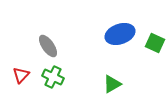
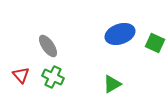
red triangle: rotated 24 degrees counterclockwise
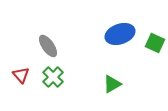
green cross: rotated 20 degrees clockwise
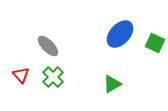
blue ellipse: rotated 28 degrees counterclockwise
gray ellipse: rotated 10 degrees counterclockwise
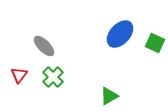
gray ellipse: moved 4 px left
red triangle: moved 2 px left; rotated 18 degrees clockwise
green triangle: moved 3 px left, 12 px down
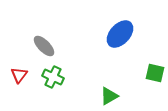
green square: moved 30 px down; rotated 12 degrees counterclockwise
green cross: rotated 20 degrees counterclockwise
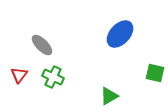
gray ellipse: moved 2 px left, 1 px up
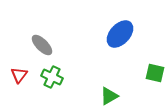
green cross: moved 1 px left
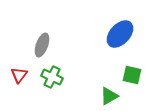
gray ellipse: rotated 65 degrees clockwise
green square: moved 23 px left, 2 px down
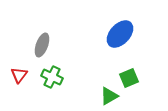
green square: moved 3 px left, 3 px down; rotated 36 degrees counterclockwise
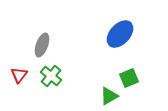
green cross: moved 1 px left, 1 px up; rotated 15 degrees clockwise
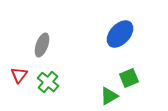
green cross: moved 3 px left, 6 px down
